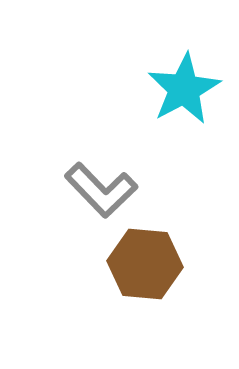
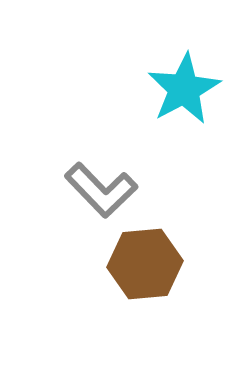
brown hexagon: rotated 10 degrees counterclockwise
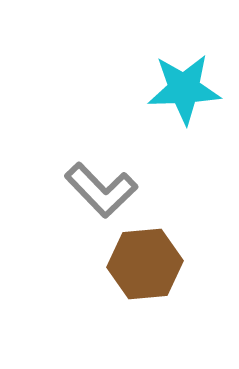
cyan star: rotated 26 degrees clockwise
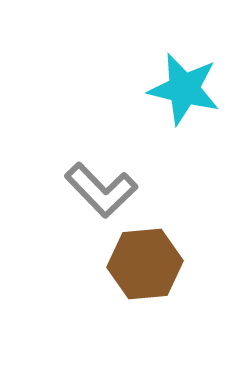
cyan star: rotated 16 degrees clockwise
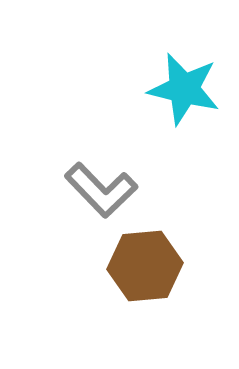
brown hexagon: moved 2 px down
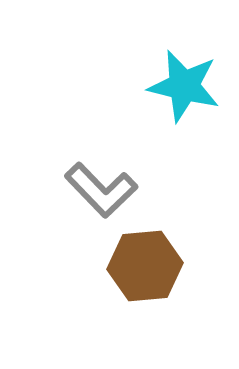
cyan star: moved 3 px up
